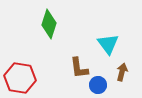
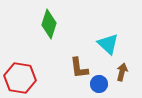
cyan triangle: rotated 10 degrees counterclockwise
blue circle: moved 1 px right, 1 px up
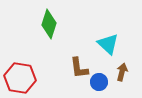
blue circle: moved 2 px up
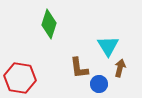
cyan triangle: moved 2 px down; rotated 15 degrees clockwise
brown arrow: moved 2 px left, 4 px up
blue circle: moved 2 px down
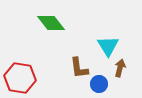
green diamond: moved 2 px right, 1 px up; rotated 56 degrees counterclockwise
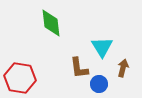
green diamond: rotated 32 degrees clockwise
cyan triangle: moved 6 px left, 1 px down
brown arrow: moved 3 px right
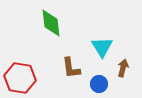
brown L-shape: moved 8 px left
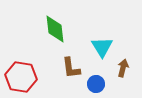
green diamond: moved 4 px right, 6 px down
red hexagon: moved 1 px right, 1 px up
blue circle: moved 3 px left
